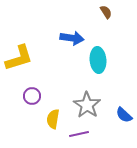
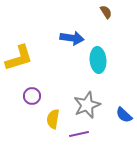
gray star: rotated 16 degrees clockwise
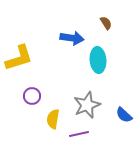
brown semicircle: moved 11 px down
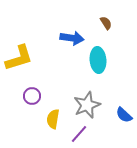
purple line: rotated 36 degrees counterclockwise
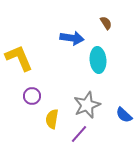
yellow L-shape: rotated 96 degrees counterclockwise
yellow semicircle: moved 1 px left
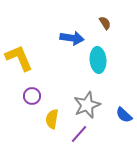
brown semicircle: moved 1 px left
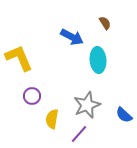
blue arrow: moved 1 px up; rotated 20 degrees clockwise
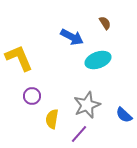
cyan ellipse: rotated 75 degrees clockwise
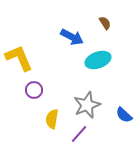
purple circle: moved 2 px right, 6 px up
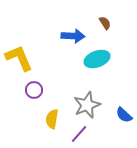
blue arrow: moved 1 px right, 1 px up; rotated 25 degrees counterclockwise
cyan ellipse: moved 1 px left, 1 px up
